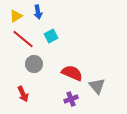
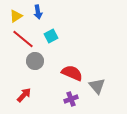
gray circle: moved 1 px right, 3 px up
red arrow: moved 1 px right, 1 px down; rotated 112 degrees counterclockwise
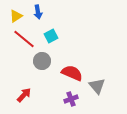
red line: moved 1 px right
gray circle: moved 7 px right
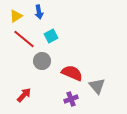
blue arrow: moved 1 px right
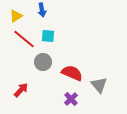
blue arrow: moved 3 px right, 2 px up
cyan square: moved 3 px left; rotated 32 degrees clockwise
gray circle: moved 1 px right, 1 px down
gray triangle: moved 2 px right, 1 px up
red arrow: moved 3 px left, 5 px up
purple cross: rotated 24 degrees counterclockwise
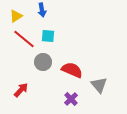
red semicircle: moved 3 px up
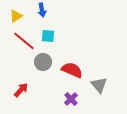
red line: moved 2 px down
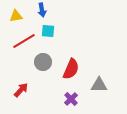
yellow triangle: rotated 24 degrees clockwise
cyan square: moved 5 px up
red line: rotated 70 degrees counterclockwise
red semicircle: moved 1 px left, 1 px up; rotated 90 degrees clockwise
gray triangle: rotated 48 degrees counterclockwise
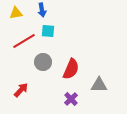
yellow triangle: moved 3 px up
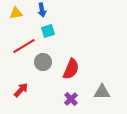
cyan square: rotated 24 degrees counterclockwise
red line: moved 5 px down
gray triangle: moved 3 px right, 7 px down
